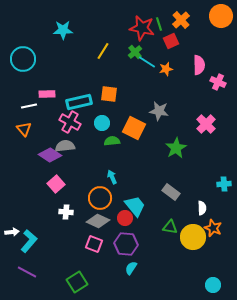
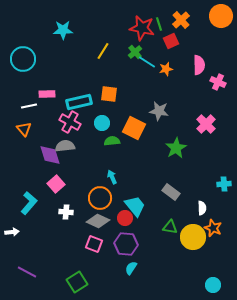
purple diamond at (50, 155): rotated 40 degrees clockwise
cyan L-shape at (29, 241): moved 38 px up
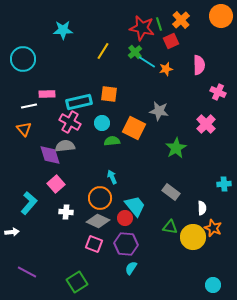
pink cross at (218, 82): moved 10 px down
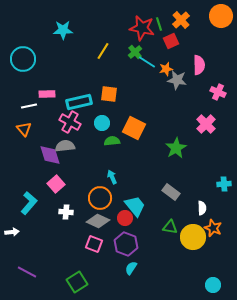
gray star at (159, 111): moved 18 px right, 31 px up
purple hexagon at (126, 244): rotated 15 degrees clockwise
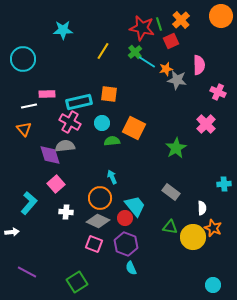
cyan semicircle at (131, 268): rotated 56 degrees counterclockwise
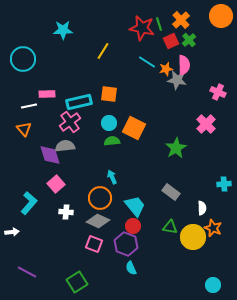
green cross at (135, 52): moved 54 px right, 12 px up
pink semicircle at (199, 65): moved 15 px left
pink cross at (70, 122): rotated 25 degrees clockwise
cyan circle at (102, 123): moved 7 px right
red circle at (125, 218): moved 8 px right, 8 px down
